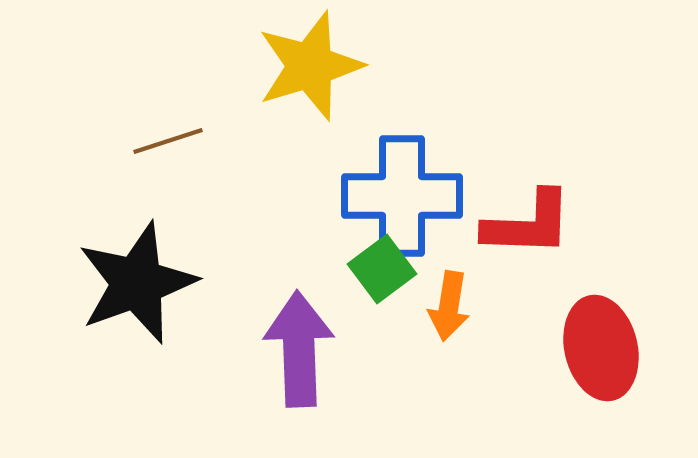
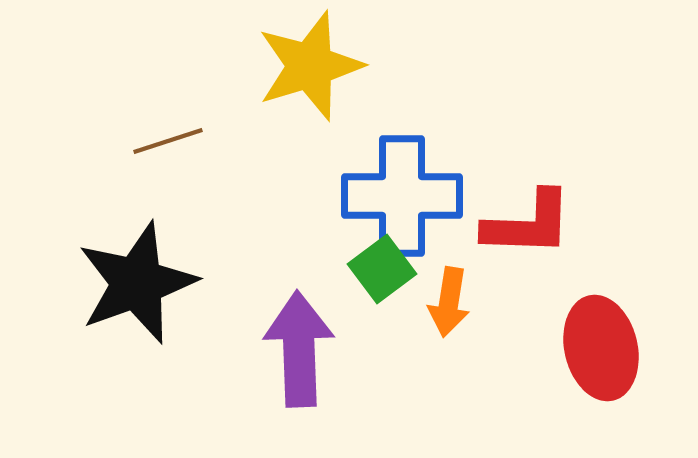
orange arrow: moved 4 px up
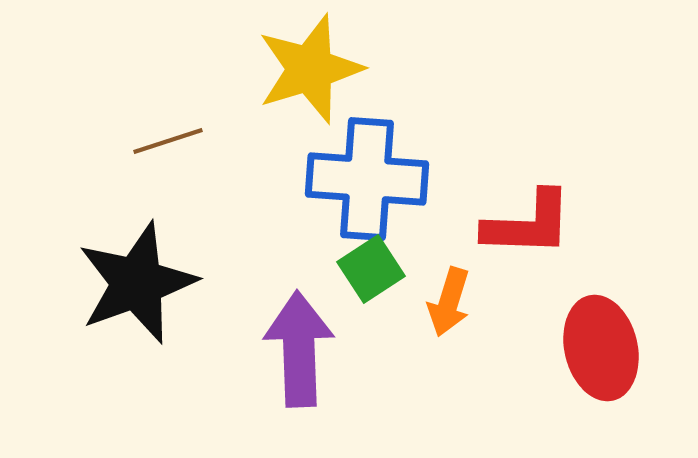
yellow star: moved 3 px down
blue cross: moved 35 px left, 17 px up; rotated 4 degrees clockwise
green square: moved 11 px left; rotated 4 degrees clockwise
orange arrow: rotated 8 degrees clockwise
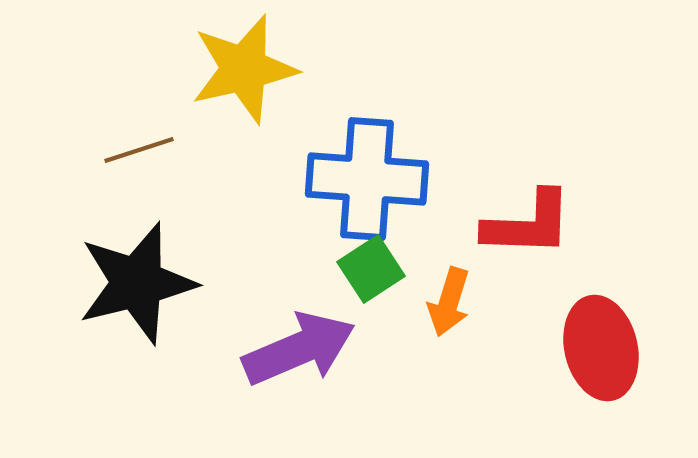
yellow star: moved 66 px left; rotated 4 degrees clockwise
brown line: moved 29 px left, 9 px down
black star: rotated 6 degrees clockwise
purple arrow: rotated 69 degrees clockwise
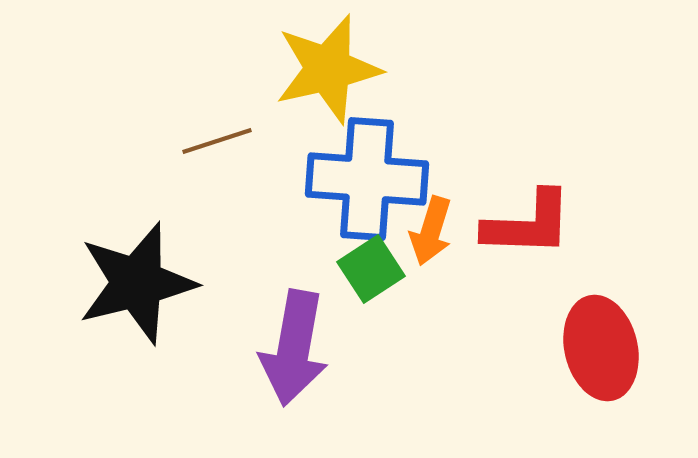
yellow star: moved 84 px right
brown line: moved 78 px right, 9 px up
orange arrow: moved 18 px left, 71 px up
purple arrow: moved 5 px left, 1 px up; rotated 123 degrees clockwise
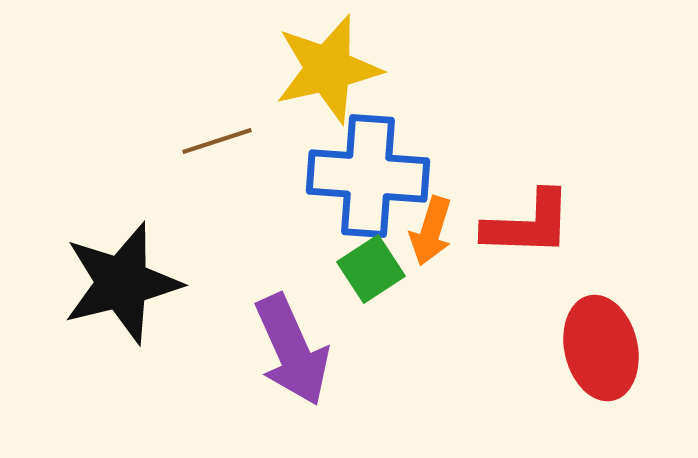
blue cross: moved 1 px right, 3 px up
black star: moved 15 px left
purple arrow: moved 2 px left, 2 px down; rotated 34 degrees counterclockwise
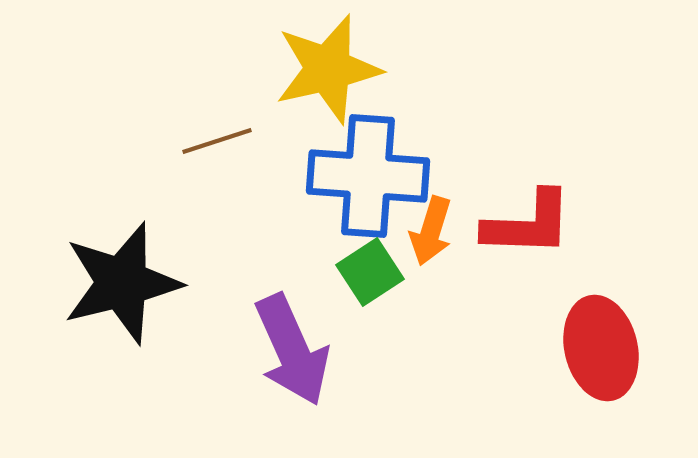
green square: moved 1 px left, 3 px down
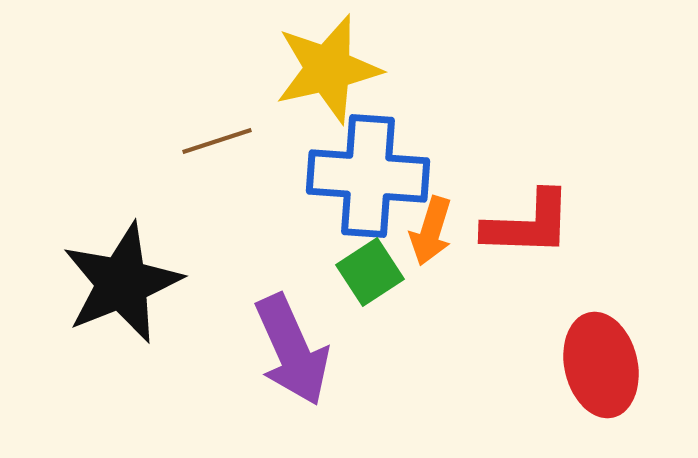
black star: rotated 8 degrees counterclockwise
red ellipse: moved 17 px down
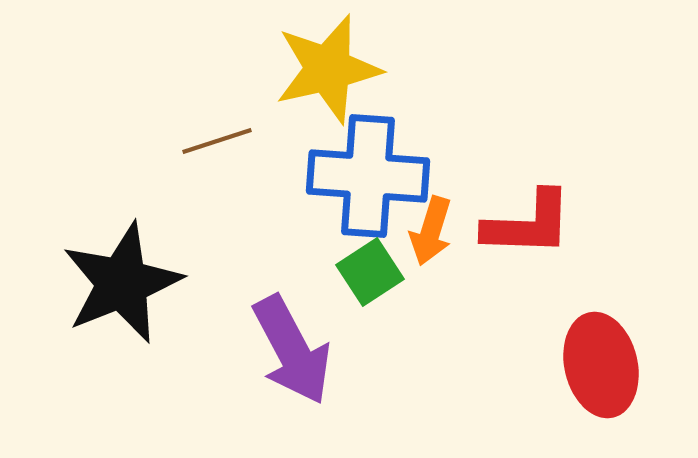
purple arrow: rotated 4 degrees counterclockwise
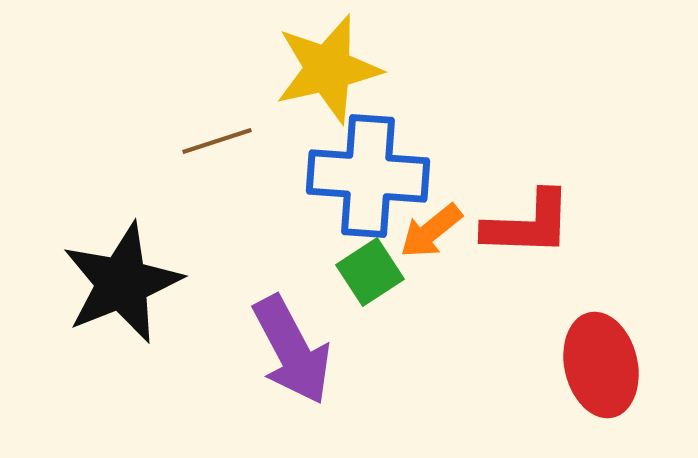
orange arrow: rotated 34 degrees clockwise
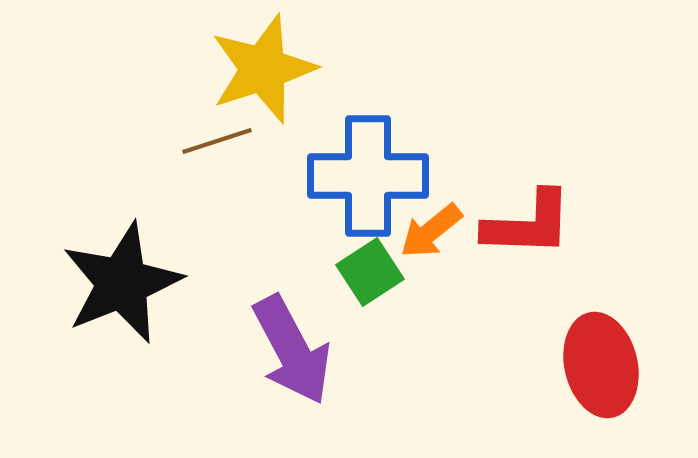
yellow star: moved 65 px left; rotated 5 degrees counterclockwise
blue cross: rotated 4 degrees counterclockwise
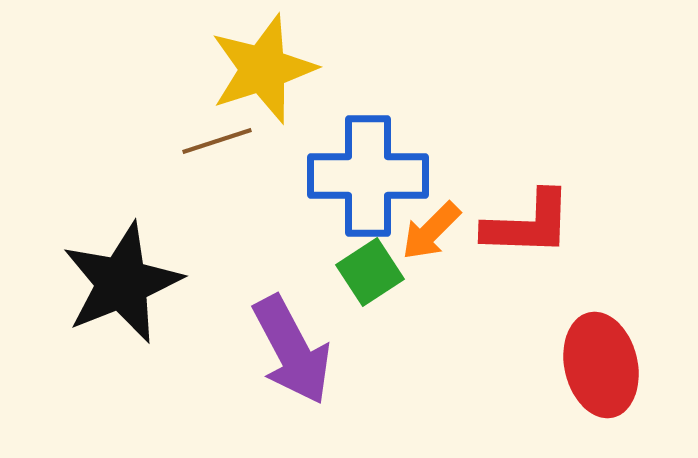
orange arrow: rotated 6 degrees counterclockwise
